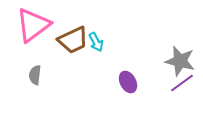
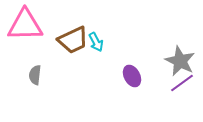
pink triangle: moved 8 px left; rotated 36 degrees clockwise
gray star: rotated 12 degrees clockwise
purple ellipse: moved 4 px right, 6 px up
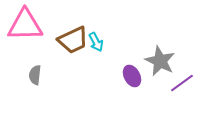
gray star: moved 20 px left
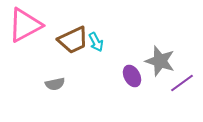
pink triangle: rotated 27 degrees counterclockwise
gray star: rotated 8 degrees counterclockwise
gray semicircle: moved 20 px right, 9 px down; rotated 108 degrees counterclockwise
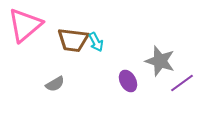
pink triangle: rotated 12 degrees counterclockwise
brown trapezoid: rotated 32 degrees clockwise
purple ellipse: moved 4 px left, 5 px down
gray semicircle: rotated 18 degrees counterclockwise
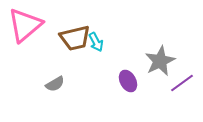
brown trapezoid: moved 2 px right, 2 px up; rotated 20 degrees counterclockwise
gray star: rotated 28 degrees clockwise
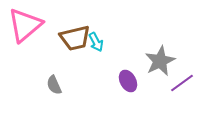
gray semicircle: moved 1 px left, 1 px down; rotated 96 degrees clockwise
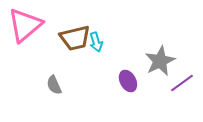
cyan arrow: rotated 12 degrees clockwise
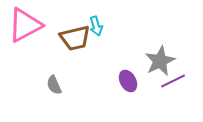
pink triangle: rotated 12 degrees clockwise
cyan arrow: moved 16 px up
purple line: moved 9 px left, 2 px up; rotated 10 degrees clockwise
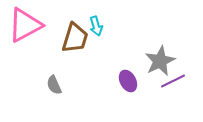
brown trapezoid: rotated 60 degrees counterclockwise
